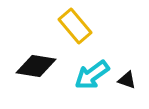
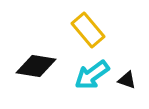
yellow rectangle: moved 13 px right, 4 px down
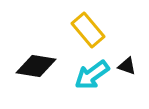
black triangle: moved 14 px up
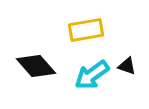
yellow rectangle: moved 2 px left; rotated 60 degrees counterclockwise
black diamond: rotated 39 degrees clockwise
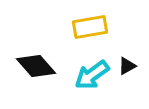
yellow rectangle: moved 4 px right, 3 px up
black triangle: rotated 48 degrees counterclockwise
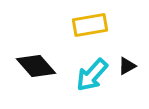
yellow rectangle: moved 2 px up
cyan arrow: rotated 12 degrees counterclockwise
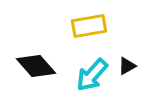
yellow rectangle: moved 1 px left, 1 px down
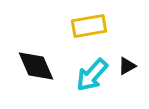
black diamond: rotated 18 degrees clockwise
